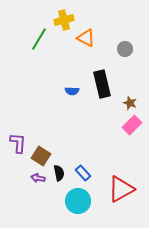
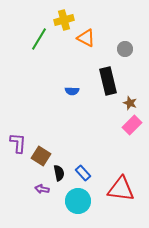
black rectangle: moved 6 px right, 3 px up
purple arrow: moved 4 px right, 11 px down
red triangle: rotated 36 degrees clockwise
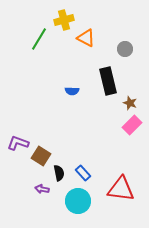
purple L-shape: rotated 75 degrees counterclockwise
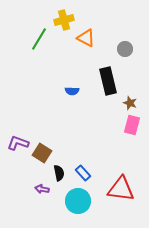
pink rectangle: rotated 30 degrees counterclockwise
brown square: moved 1 px right, 3 px up
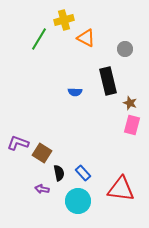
blue semicircle: moved 3 px right, 1 px down
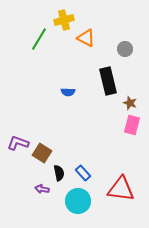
blue semicircle: moved 7 px left
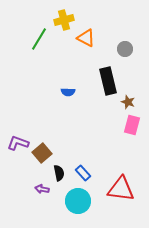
brown star: moved 2 px left, 1 px up
brown square: rotated 18 degrees clockwise
